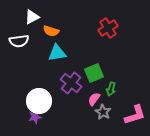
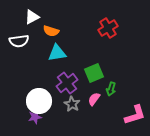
purple cross: moved 4 px left; rotated 15 degrees clockwise
gray star: moved 31 px left, 8 px up
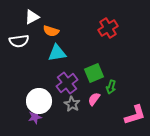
green arrow: moved 2 px up
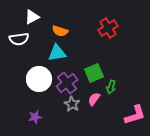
orange semicircle: moved 9 px right
white semicircle: moved 2 px up
white circle: moved 22 px up
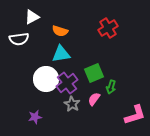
cyan triangle: moved 4 px right, 1 px down
white circle: moved 7 px right
